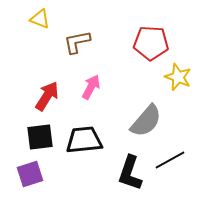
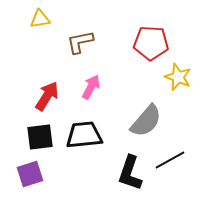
yellow triangle: rotated 30 degrees counterclockwise
brown L-shape: moved 3 px right
black trapezoid: moved 5 px up
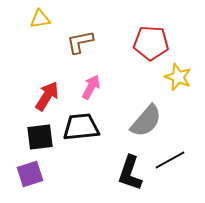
black trapezoid: moved 3 px left, 8 px up
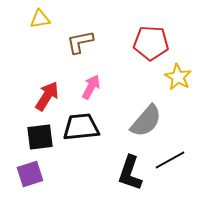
yellow star: rotated 8 degrees clockwise
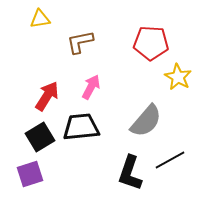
black square: rotated 24 degrees counterclockwise
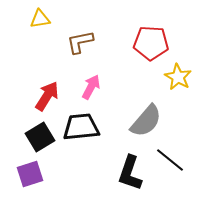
black line: rotated 68 degrees clockwise
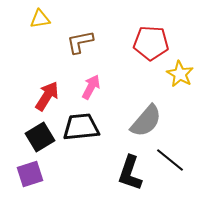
yellow star: moved 2 px right, 3 px up
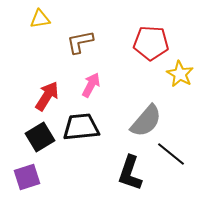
pink arrow: moved 2 px up
black line: moved 1 px right, 6 px up
purple square: moved 3 px left, 3 px down
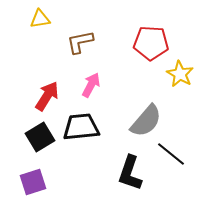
purple square: moved 6 px right, 5 px down
